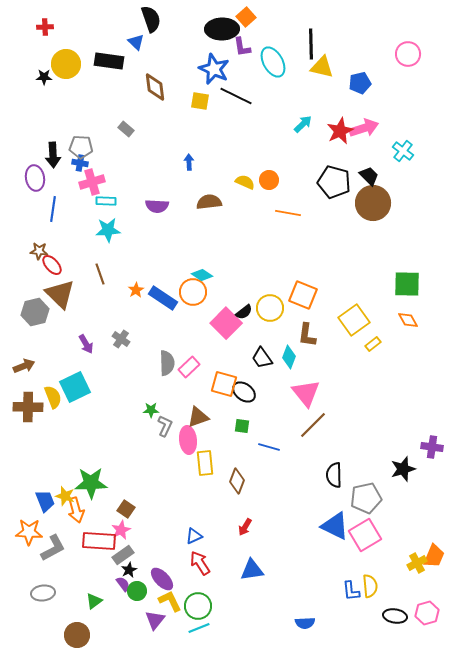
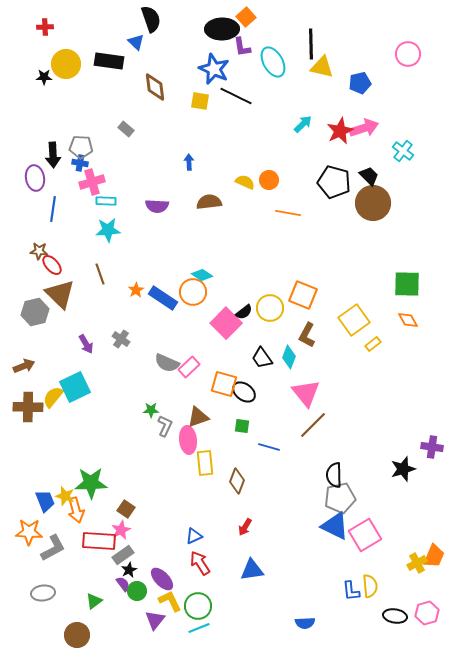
brown L-shape at (307, 335): rotated 20 degrees clockwise
gray semicircle at (167, 363): rotated 115 degrees clockwise
yellow semicircle at (53, 397): rotated 120 degrees counterclockwise
gray pentagon at (366, 498): moved 26 px left
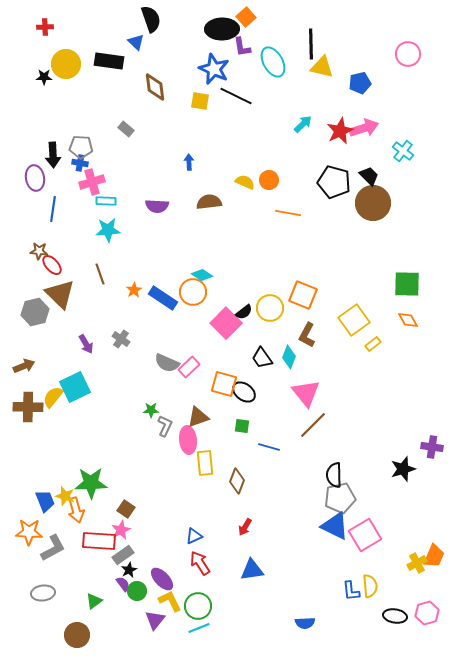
orange star at (136, 290): moved 2 px left
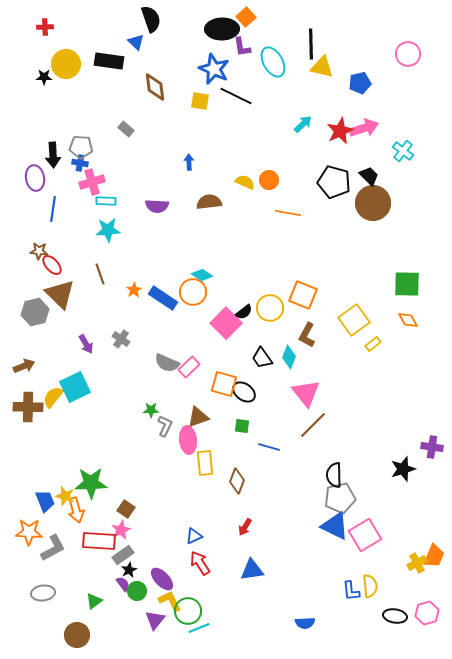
green circle at (198, 606): moved 10 px left, 5 px down
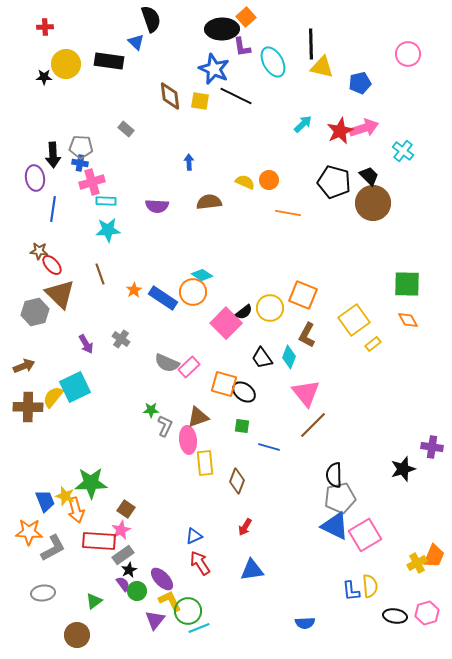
brown diamond at (155, 87): moved 15 px right, 9 px down
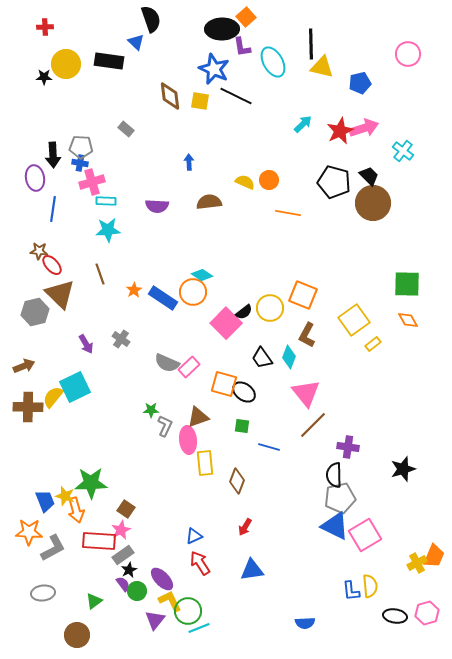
purple cross at (432, 447): moved 84 px left
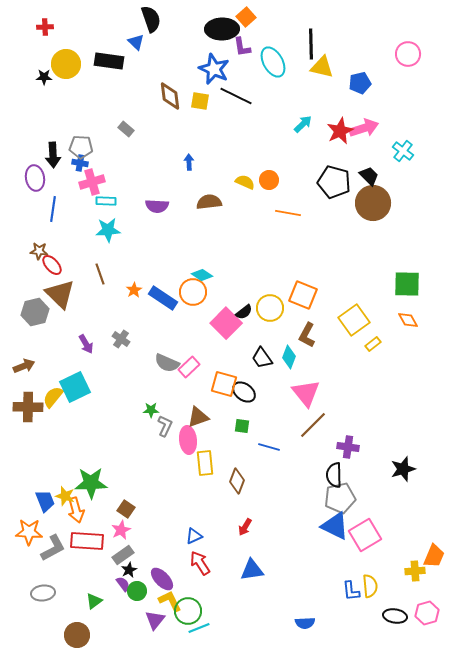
red rectangle at (99, 541): moved 12 px left
yellow cross at (417, 563): moved 2 px left, 8 px down; rotated 24 degrees clockwise
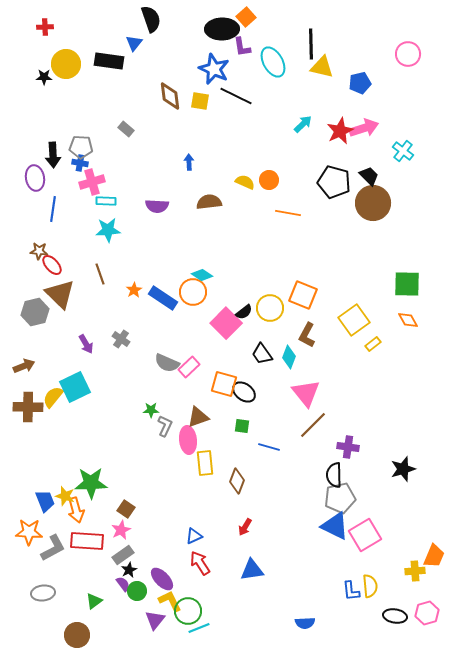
blue triangle at (136, 42): moved 2 px left, 1 px down; rotated 24 degrees clockwise
black trapezoid at (262, 358): moved 4 px up
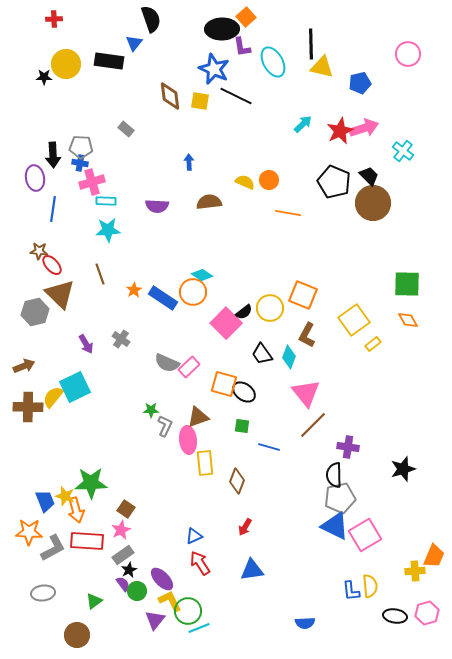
red cross at (45, 27): moved 9 px right, 8 px up
black pentagon at (334, 182): rotated 8 degrees clockwise
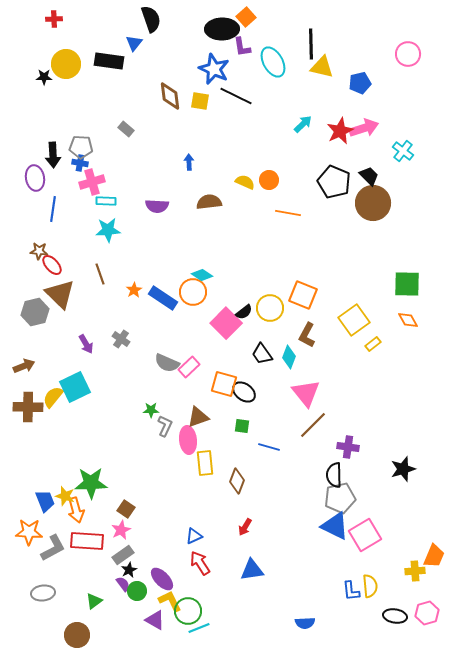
purple triangle at (155, 620): rotated 40 degrees counterclockwise
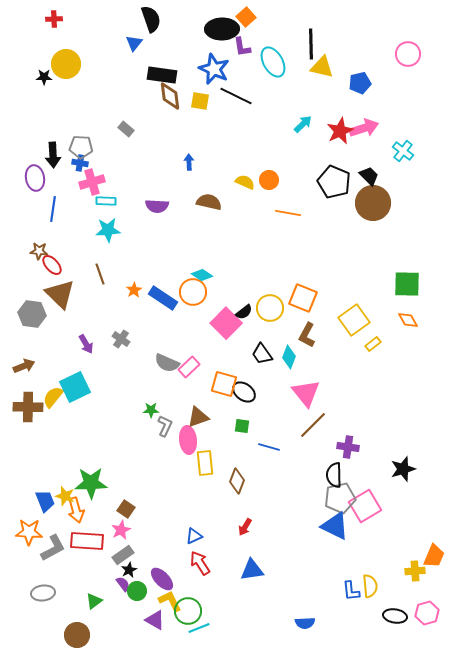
black rectangle at (109, 61): moved 53 px right, 14 px down
brown semicircle at (209, 202): rotated 20 degrees clockwise
orange square at (303, 295): moved 3 px down
gray hexagon at (35, 312): moved 3 px left, 2 px down; rotated 20 degrees clockwise
pink square at (365, 535): moved 29 px up
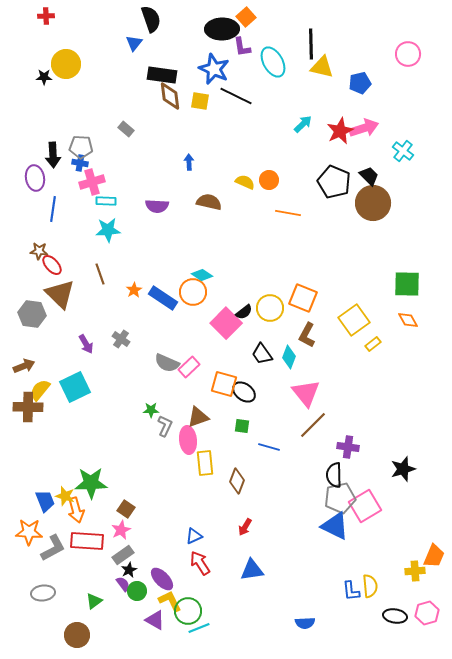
red cross at (54, 19): moved 8 px left, 3 px up
yellow semicircle at (53, 397): moved 13 px left, 7 px up
